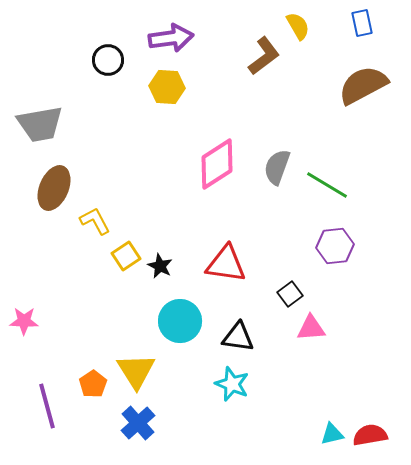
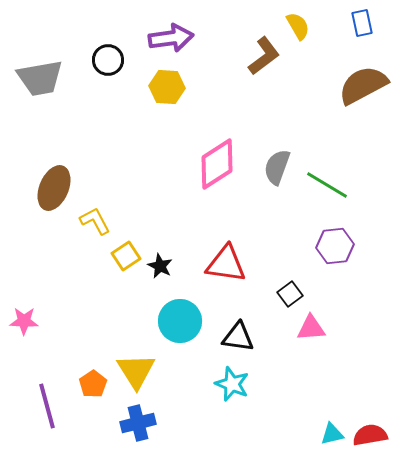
gray trapezoid: moved 46 px up
blue cross: rotated 28 degrees clockwise
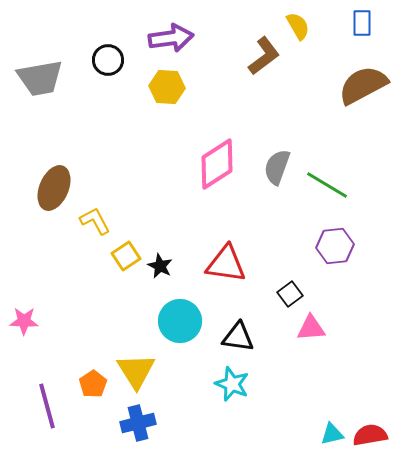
blue rectangle: rotated 12 degrees clockwise
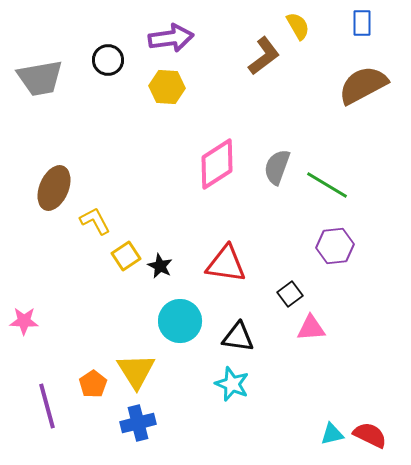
red semicircle: rotated 36 degrees clockwise
